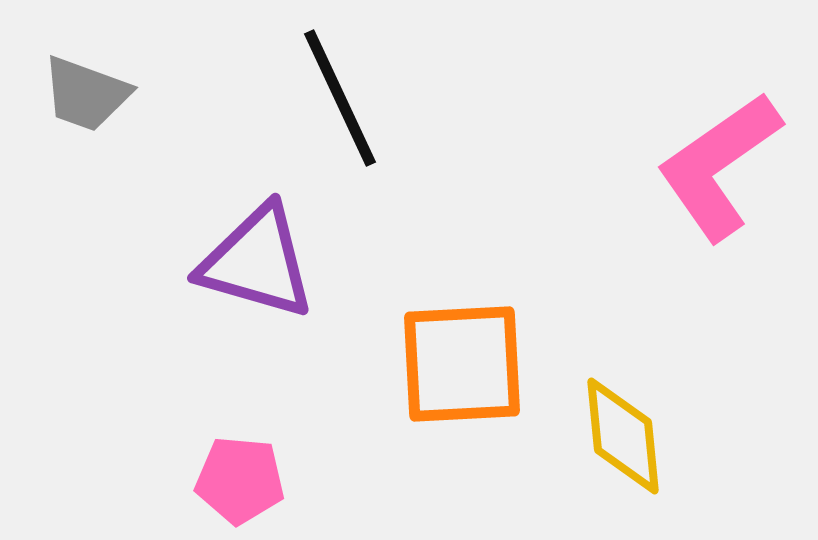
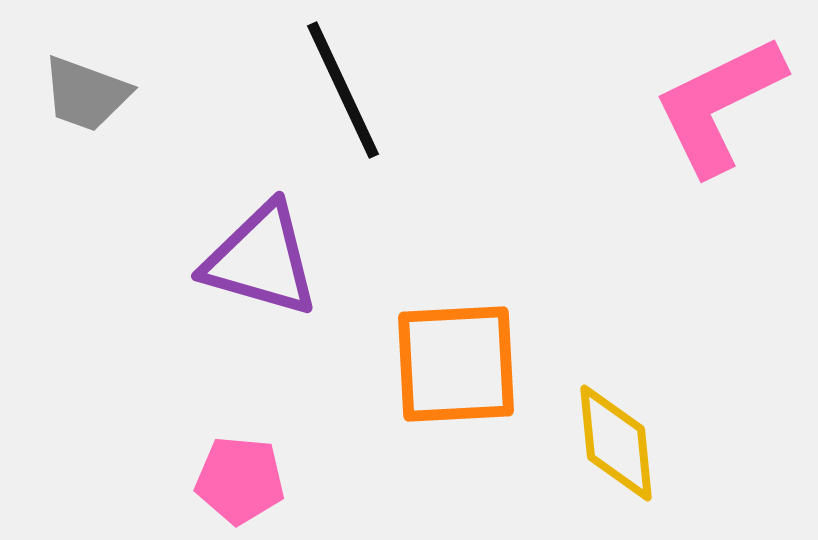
black line: moved 3 px right, 8 px up
pink L-shape: moved 61 px up; rotated 9 degrees clockwise
purple triangle: moved 4 px right, 2 px up
orange square: moved 6 px left
yellow diamond: moved 7 px left, 7 px down
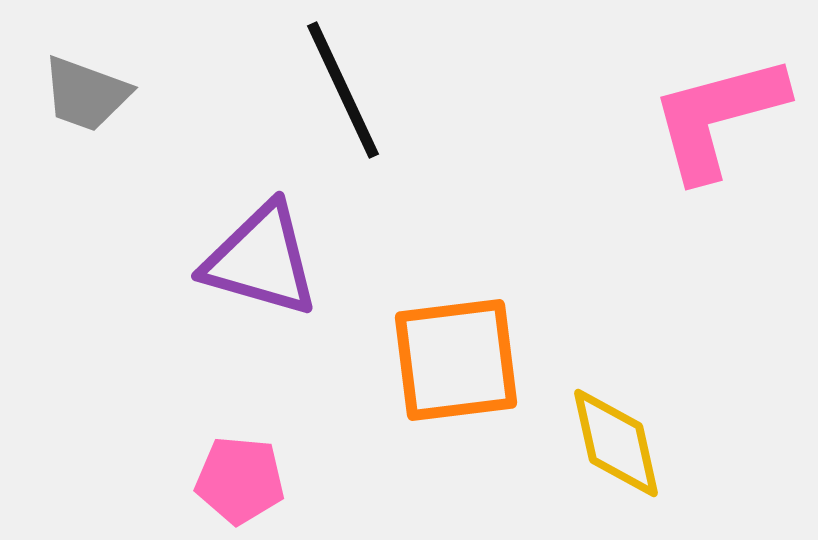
pink L-shape: moved 1 px left, 12 px down; rotated 11 degrees clockwise
orange square: moved 4 px up; rotated 4 degrees counterclockwise
yellow diamond: rotated 7 degrees counterclockwise
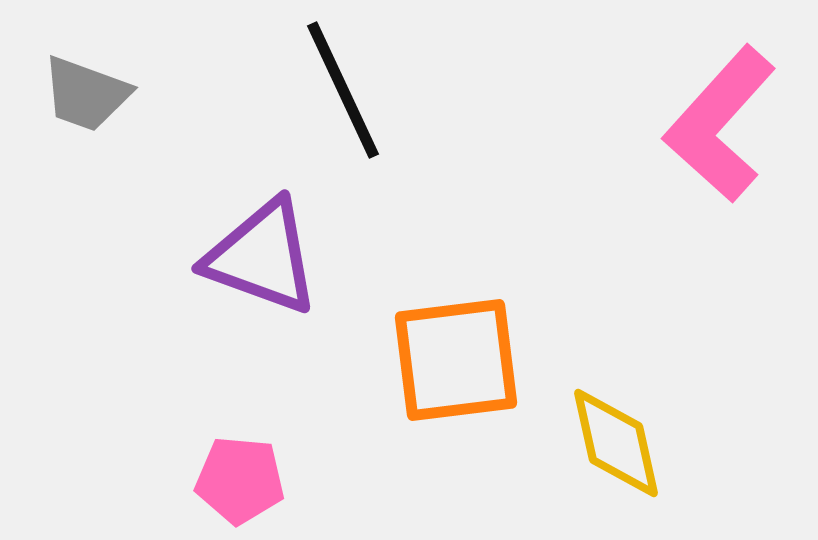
pink L-shape: moved 2 px right, 7 px down; rotated 33 degrees counterclockwise
purple triangle: moved 1 px right, 3 px up; rotated 4 degrees clockwise
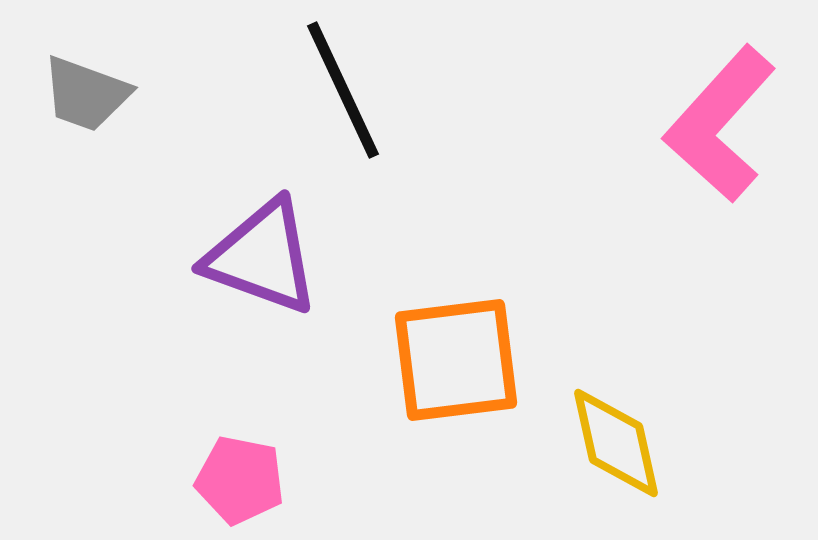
pink pentagon: rotated 6 degrees clockwise
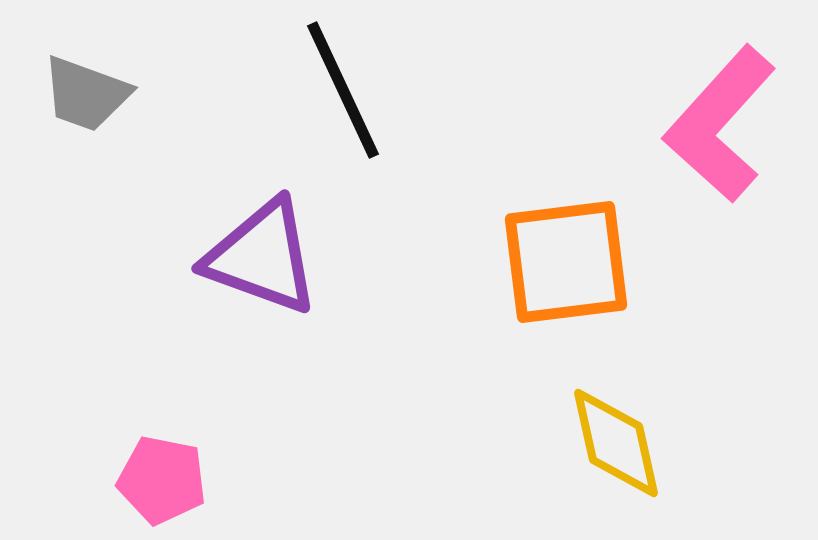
orange square: moved 110 px right, 98 px up
pink pentagon: moved 78 px left
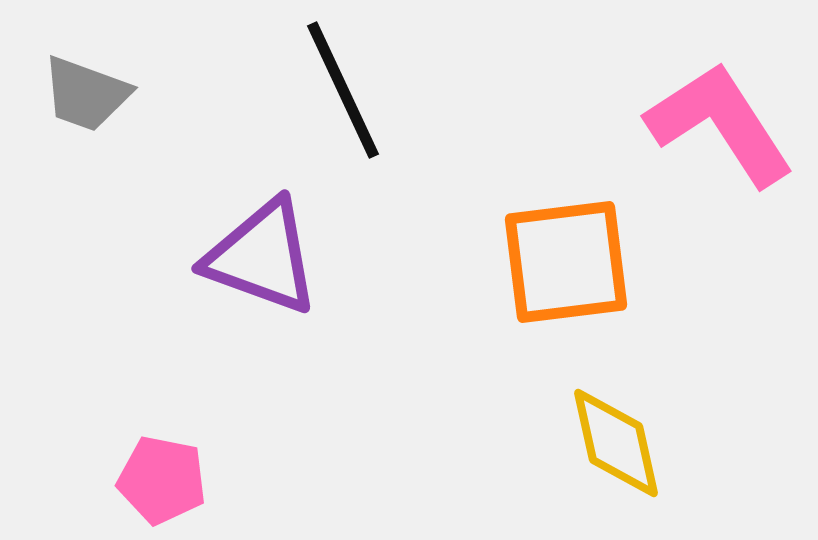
pink L-shape: rotated 105 degrees clockwise
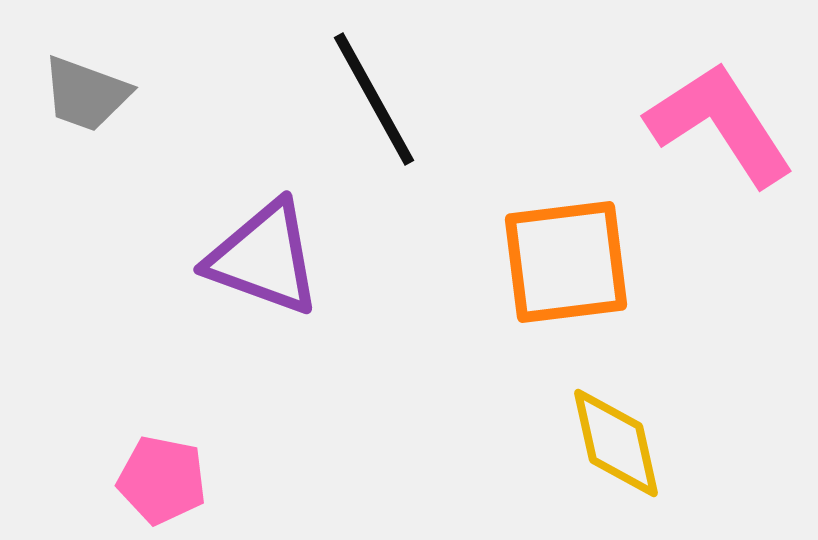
black line: moved 31 px right, 9 px down; rotated 4 degrees counterclockwise
purple triangle: moved 2 px right, 1 px down
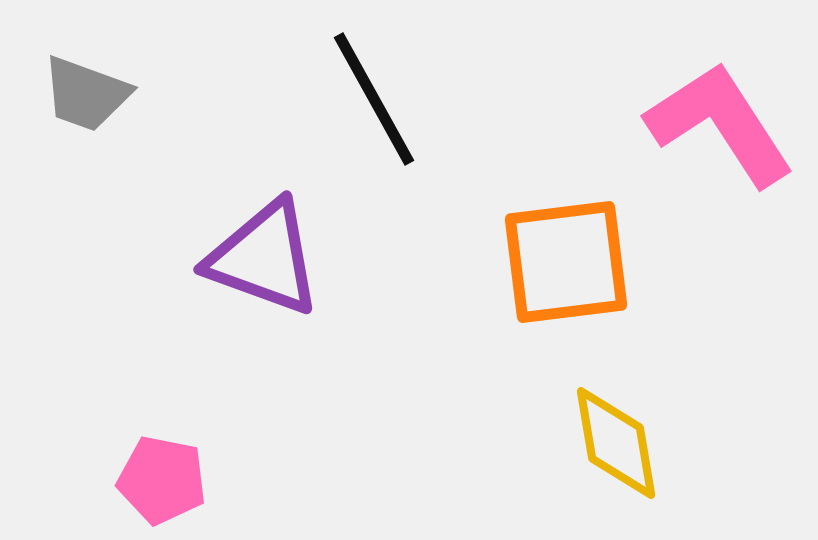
yellow diamond: rotated 3 degrees clockwise
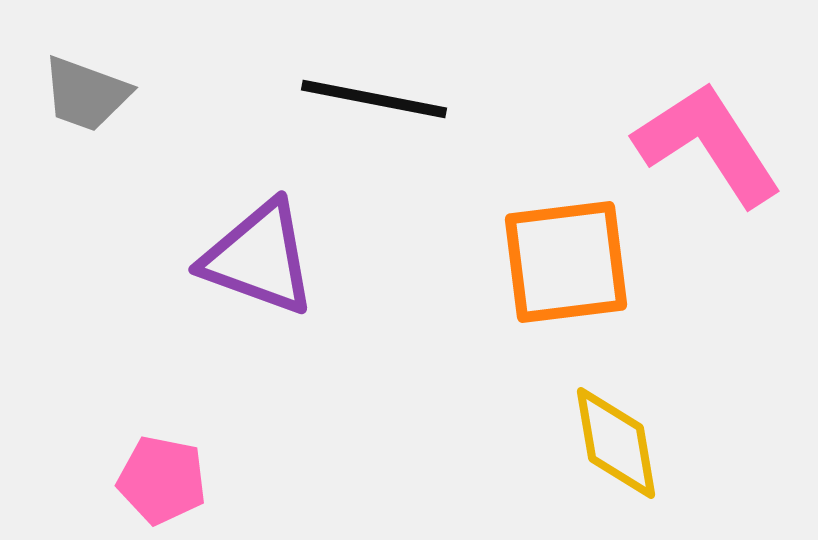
black line: rotated 50 degrees counterclockwise
pink L-shape: moved 12 px left, 20 px down
purple triangle: moved 5 px left
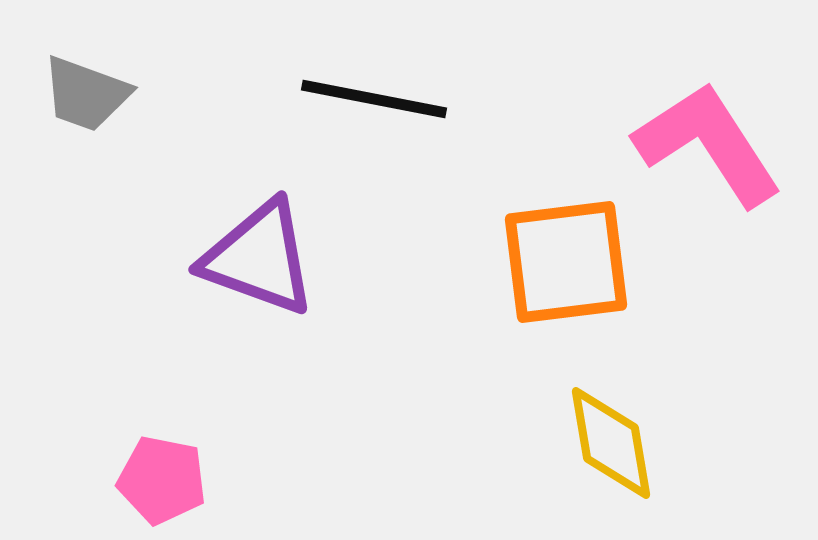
yellow diamond: moved 5 px left
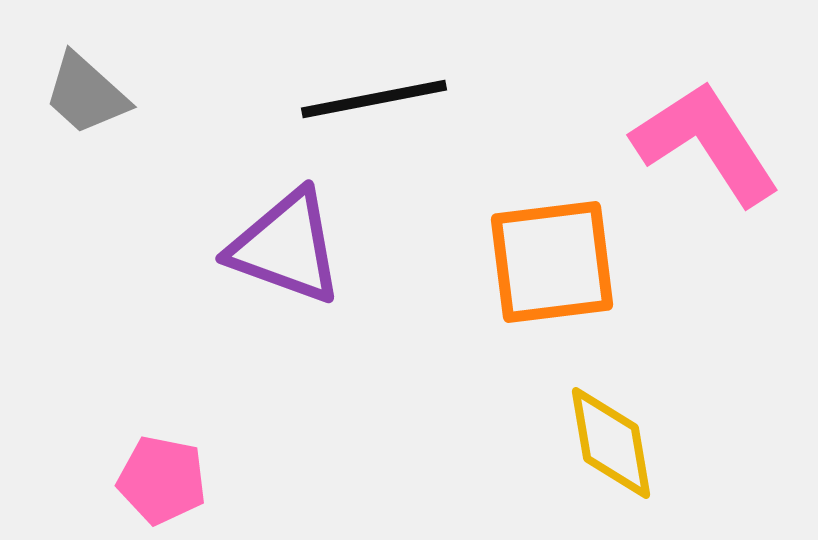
gray trapezoid: rotated 22 degrees clockwise
black line: rotated 22 degrees counterclockwise
pink L-shape: moved 2 px left, 1 px up
purple triangle: moved 27 px right, 11 px up
orange square: moved 14 px left
